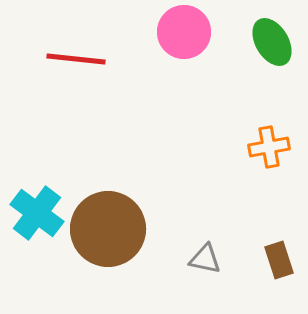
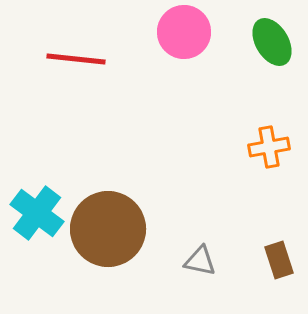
gray triangle: moved 5 px left, 2 px down
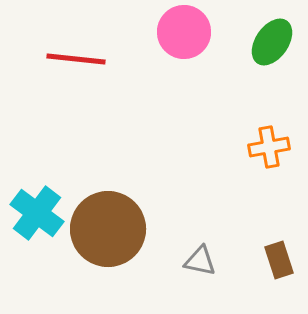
green ellipse: rotated 66 degrees clockwise
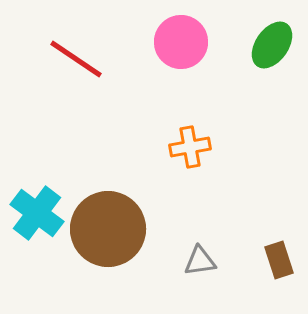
pink circle: moved 3 px left, 10 px down
green ellipse: moved 3 px down
red line: rotated 28 degrees clockwise
orange cross: moved 79 px left
gray triangle: rotated 20 degrees counterclockwise
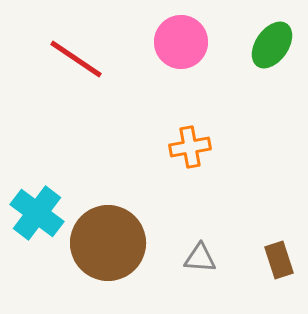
brown circle: moved 14 px down
gray triangle: moved 3 px up; rotated 12 degrees clockwise
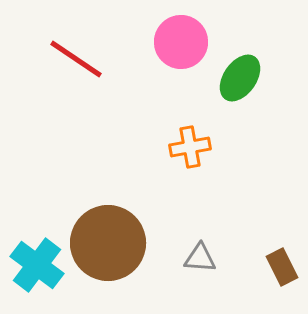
green ellipse: moved 32 px left, 33 px down
cyan cross: moved 52 px down
brown rectangle: moved 3 px right, 7 px down; rotated 9 degrees counterclockwise
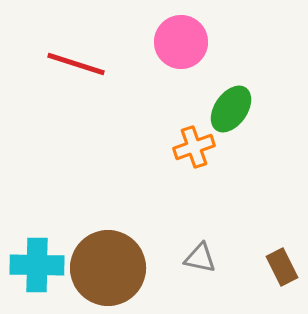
red line: moved 5 px down; rotated 16 degrees counterclockwise
green ellipse: moved 9 px left, 31 px down
orange cross: moved 4 px right; rotated 9 degrees counterclockwise
brown circle: moved 25 px down
gray triangle: rotated 8 degrees clockwise
cyan cross: rotated 36 degrees counterclockwise
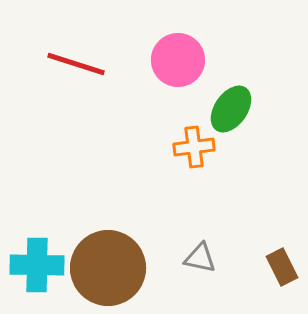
pink circle: moved 3 px left, 18 px down
orange cross: rotated 12 degrees clockwise
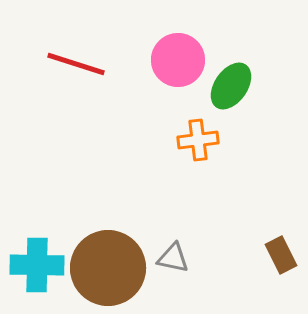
green ellipse: moved 23 px up
orange cross: moved 4 px right, 7 px up
gray triangle: moved 27 px left
brown rectangle: moved 1 px left, 12 px up
